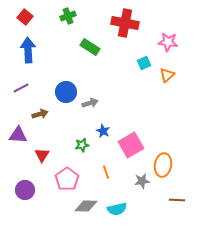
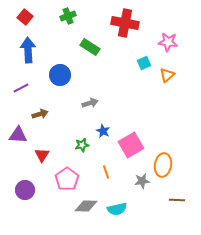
blue circle: moved 6 px left, 17 px up
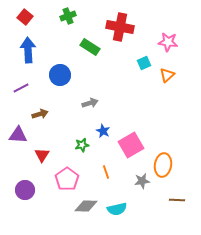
red cross: moved 5 px left, 4 px down
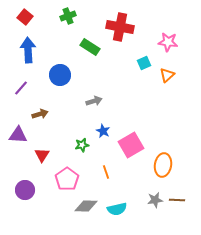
purple line: rotated 21 degrees counterclockwise
gray arrow: moved 4 px right, 2 px up
gray star: moved 13 px right, 19 px down
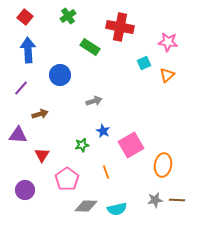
green cross: rotated 14 degrees counterclockwise
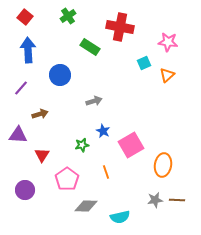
cyan semicircle: moved 3 px right, 8 px down
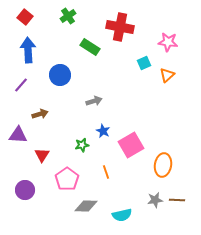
purple line: moved 3 px up
cyan semicircle: moved 2 px right, 2 px up
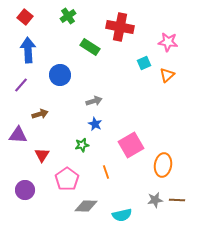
blue star: moved 8 px left, 7 px up
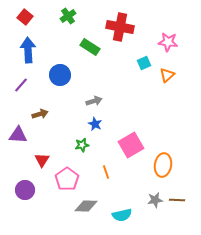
red triangle: moved 5 px down
